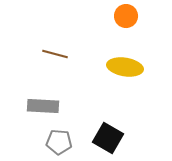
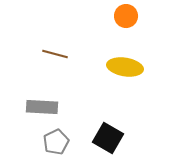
gray rectangle: moved 1 px left, 1 px down
gray pentagon: moved 3 px left; rotated 30 degrees counterclockwise
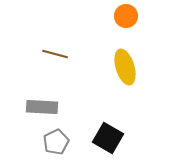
yellow ellipse: rotated 64 degrees clockwise
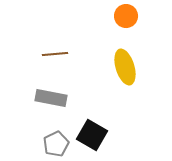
brown line: rotated 20 degrees counterclockwise
gray rectangle: moved 9 px right, 9 px up; rotated 8 degrees clockwise
black square: moved 16 px left, 3 px up
gray pentagon: moved 2 px down
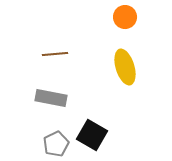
orange circle: moved 1 px left, 1 px down
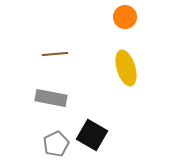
yellow ellipse: moved 1 px right, 1 px down
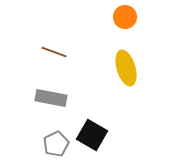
brown line: moved 1 px left, 2 px up; rotated 25 degrees clockwise
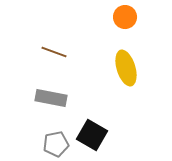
gray pentagon: rotated 15 degrees clockwise
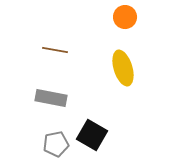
brown line: moved 1 px right, 2 px up; rotated 10 degrees counterclockwise
yellow ellipse: moved 3 px left
